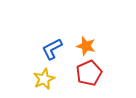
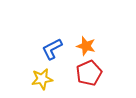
yellow star: moved 2 px left; rotated 15 degrees clockwise
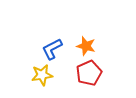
yellow star: moved 4 px up
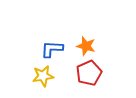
blue L-shape: rotated 30 degrees clockwise
yellow star: moved 1 px right, 1 px down
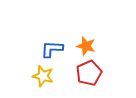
yellow star: rotated 25 degrees clockwise
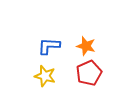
blue L-shape: moved 3 px left, 3 px up
yellow star: moved 2 px right
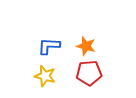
red pentagon: rotated 20 degrees clockwise
